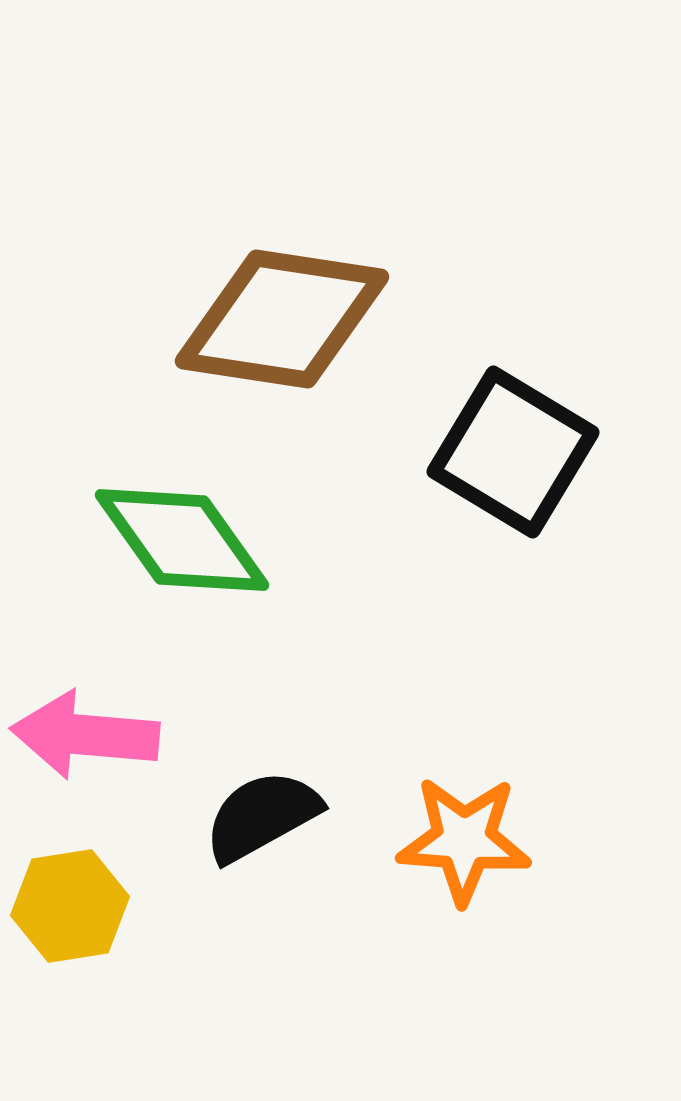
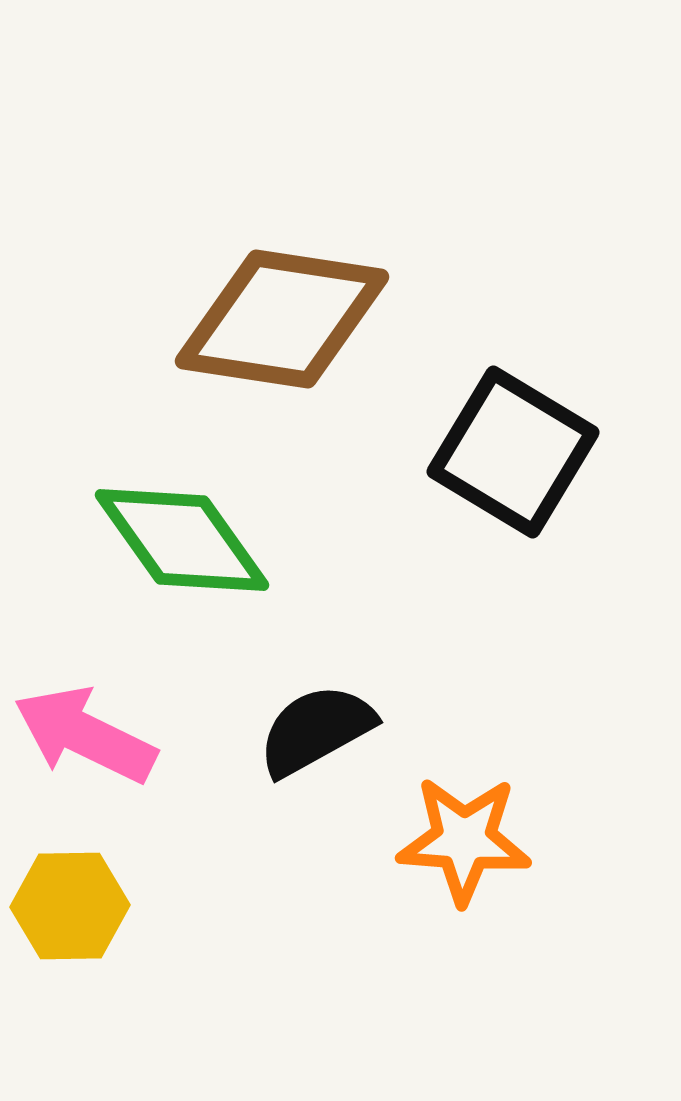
pink arrow: rotated 21 degrees clockwise
black semicircle: moved 54 px right, 86 px up
yellow hexagon: rotated 8 degrees clockwise
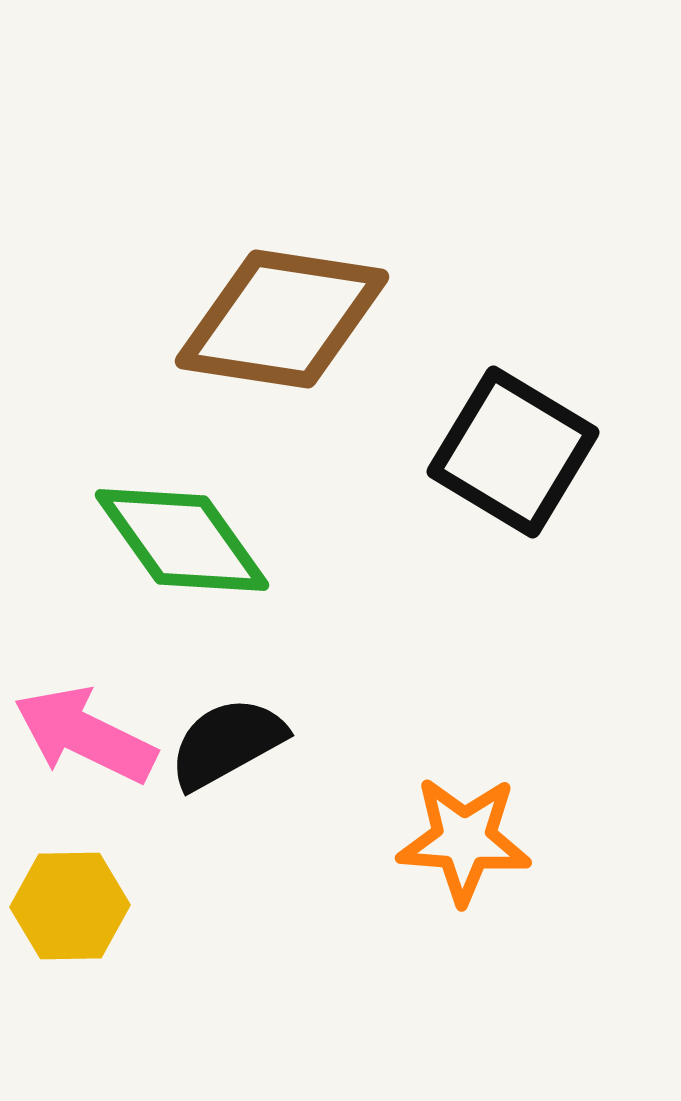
black semicircle: moved 89 px left, 13 px down
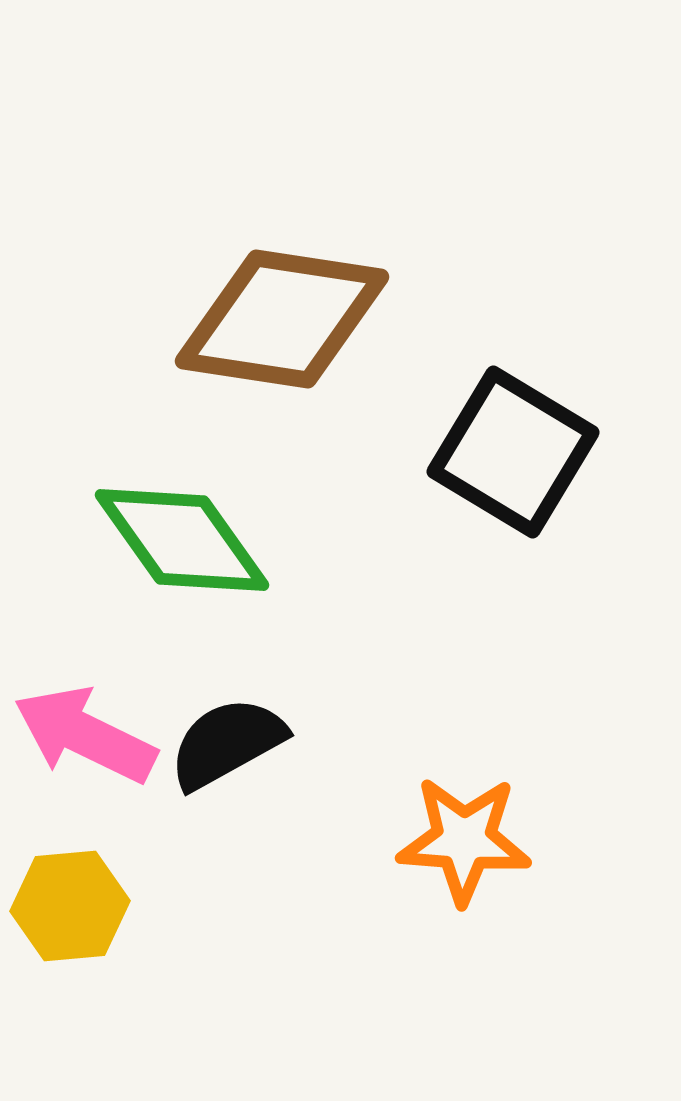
yellow hexagon: rotated 4 degrees counterclockwise
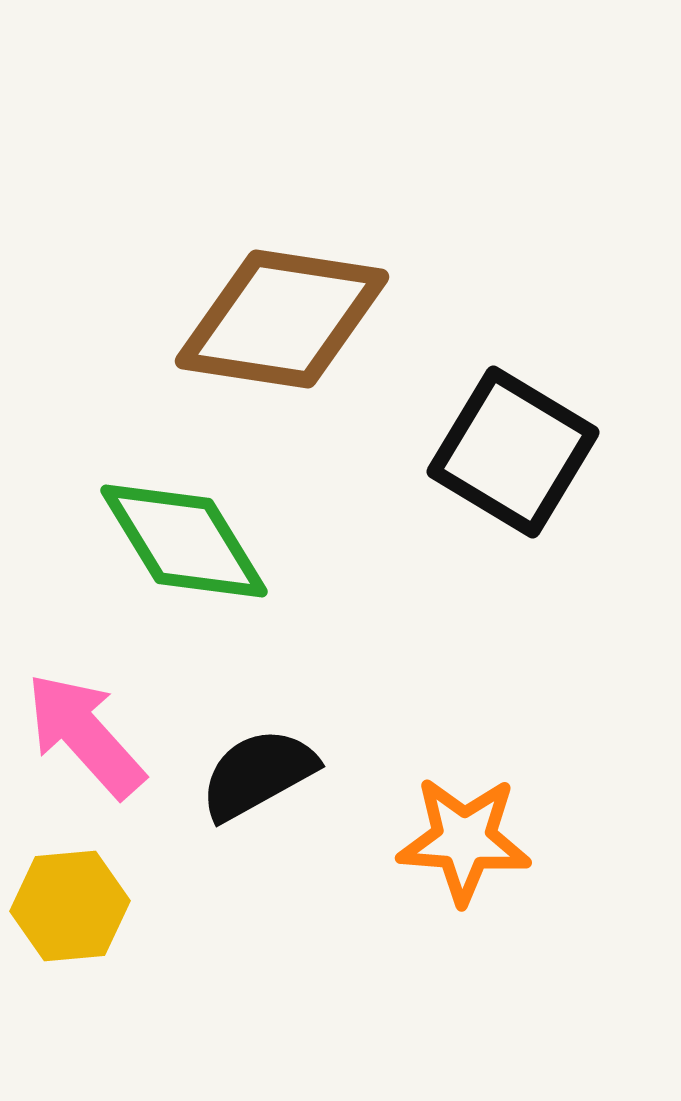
green diamond: moved 2 px right, 1 px down; rotated 4 degrees clockwise
pink arrow: rotated 22 degrees clockwise
black semicircle: moved 31 px right, 31 px down
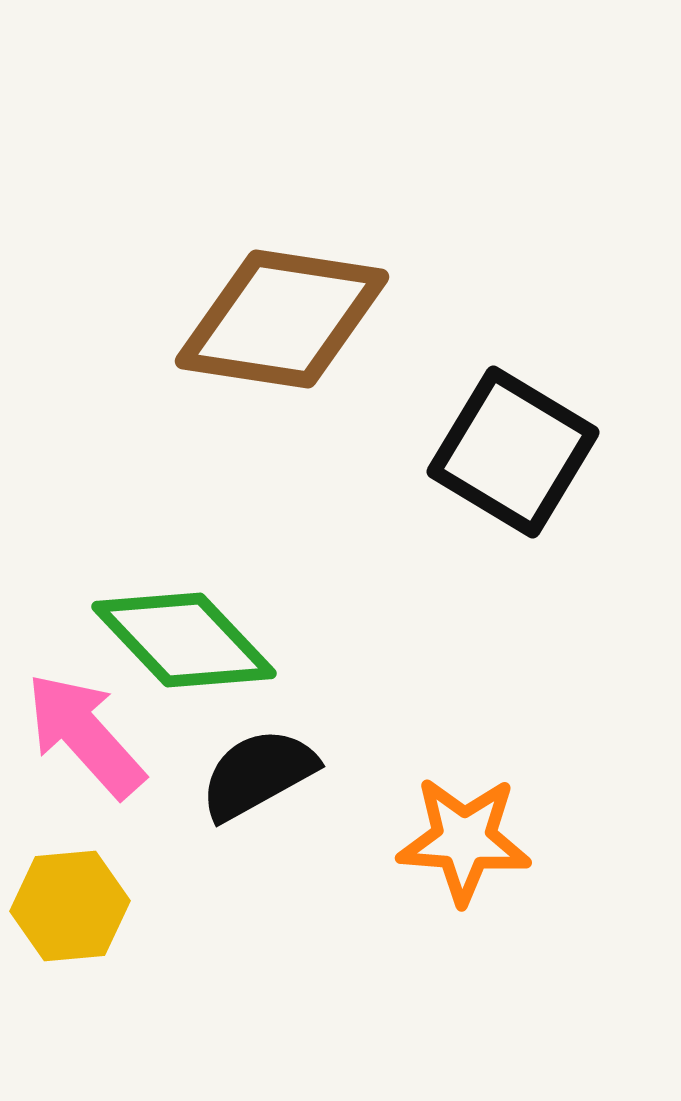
green diamond: moved 99 px down; rotated 12 degrees counterclockwise
